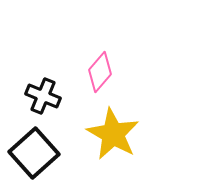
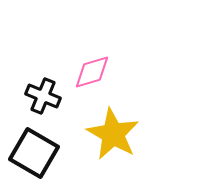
pink diamond: moved 8 px left; rotated 33 degrees clockwise
black square: rotated 18 degrees counterclockwise
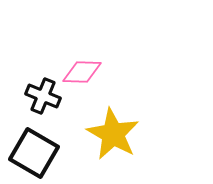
pink diamond: moved 10 px left; rotated 18 degrees clockwise
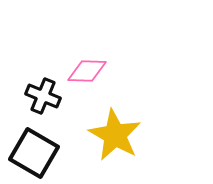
pink diamond: moved 5 px right, 1 px up
yellow star: moved 2 px right, 1 px down
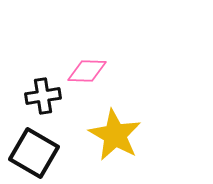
black cross: rotated 32 degrees counterclockwise
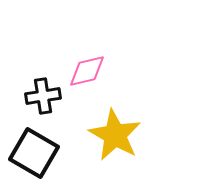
pink diamond: rotated 15 degrees counterclockwise
